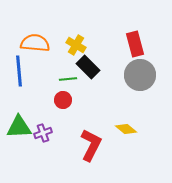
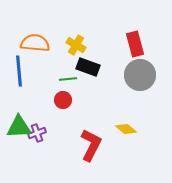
black rectangle: rotated 25 degrees counterclockwise
purple cross: moved 6 px left
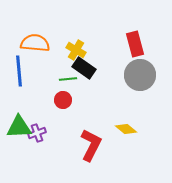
yellow cross: moved 5 px down
black rectangle: moved 4 px left, 1 px down; rotated 15 degrees clockwise
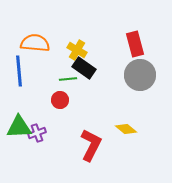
yellow cross: moved 1 px right
red circle: moved 3 px left
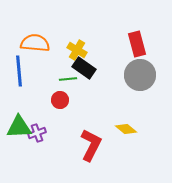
red rectangle: moved 2 px right
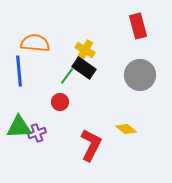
red rectangle: moved 1 px right, 18 px up
yellow cross: moved 8 px right
green line: moved 1 px left, 3 px up; rotated 48 degrees counterclockwise
red circle: moved 2 px down
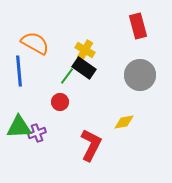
orange semicircle: rotated 24 degrees clockwise
yellow diamond: moved 2 px left, 7 px up; rotated 50 degrees counterclockwise
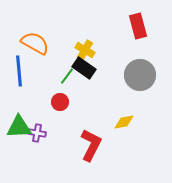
purple cross: rotated 30 degrees clockwise
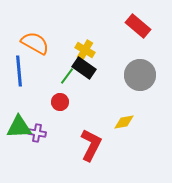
red rectangle: rotated 35 degrees counterclockwise
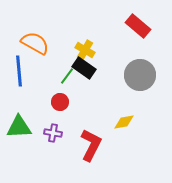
purple cross: moved 16 px right
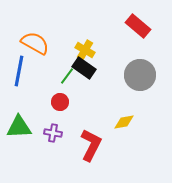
blue line: rotated 16 degrees clockwise
